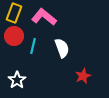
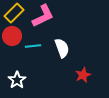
yellow rectangle: rotated 24 degrees clockwise
pink L-shape: moved 1 px left, 1 px up; rotated 115 degrees clockwise
red circle: moved 2 px left
cyan line: rotated 70 degrees clockwise
red star: moved 1 px up
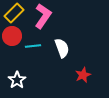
pink L-shape: rotated 30 degrees counterclockwise
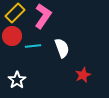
yellow rectangle: moved 1 px right
